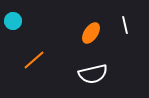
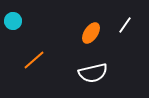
white line: rotated 48 degrees clockwise
white semicircle: moved 1 px up
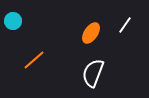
white semicircle: rotated 124 degrees clockwise
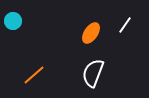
orange line: moved 15 px down
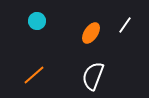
cyan circle: moved 24 px right
white semicircle: moved 3 px down
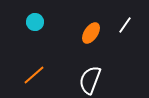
cyan circle: moved 2 px left, 1 px down
white semicircle: moved 3 px left, 4 px down
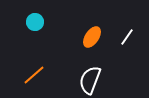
white line: moved 2 px right, 12 px down
orange ellipse: moved 1 px right, 4 px down
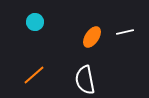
white line: moved 2 px left, 5 px up; rotated 42 degrees clockwise
white semicircle: moved 5 px left; rotated 32 degrees counterclockwise
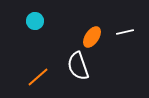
cyan circle: moved 1 px up
orange line: moved 4 px right, 2 px down
white semicircle: moved 7 px left, 14 px up; rotated 8 degrees counterclockwise
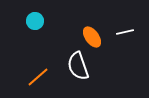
orange ellipse: rotated 70 degrees counterclockwise
